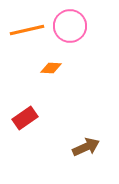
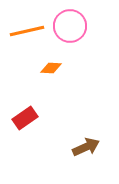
orange line: moved 1 px down
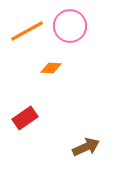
orange line: rotated 16 degrees counterclockwise
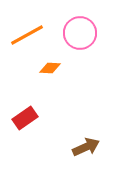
pink circle: moved 10 px right, 7 px down
orange line: moved 4 px down
orange diamond: moved 1 px left
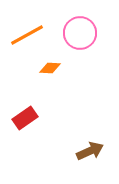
brown arrow: moved 4 px right, 4 px down
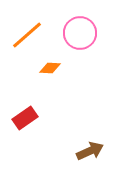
orange line: rotated 12 degrees counterclockwise
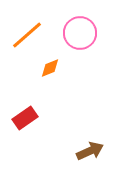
orange diamond: rotated 25 degrees counterclockwise
